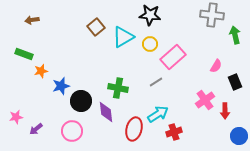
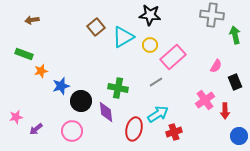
yellow circle: moved 1 px down
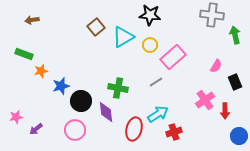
pink circle: moved 3 px right, 1 px up
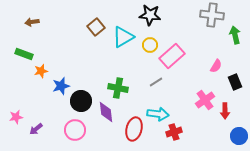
brown arrow: moved 2 px down
pink rectangle: moved 1 px left, 1 px up
cyan arrow: rotated 40 degrees clockwise
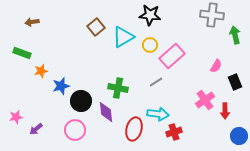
green rectangle: moved 2 px left, 1 px up
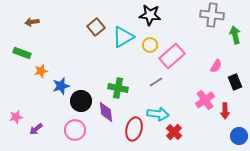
red cross: rotated 28 degrees counterclockwise
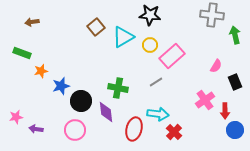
purple arrow: rotated 48 degrees clockwise
blue circle: moved 4 px left, 6 px up
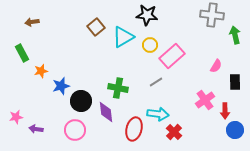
black star: moved 3 px left
green rectangle: rotated 42 degrees clockwise
black rectangle: rotated 21 degrees clockwise
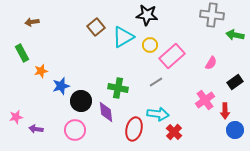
green arrow: rotated 66 degrees counterclockwise
pink semicircle: moved 5 px left, 3 px up
black rectangle: rotated 56 degrees clockwise
